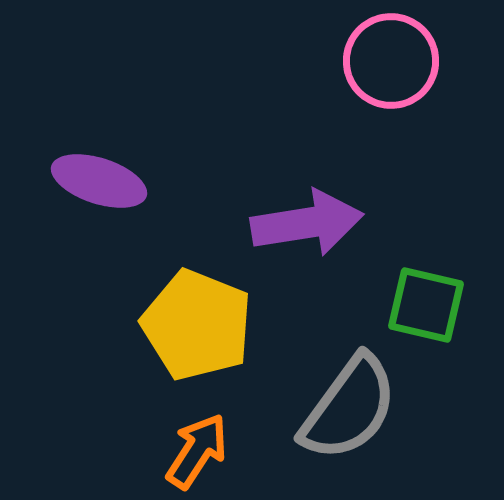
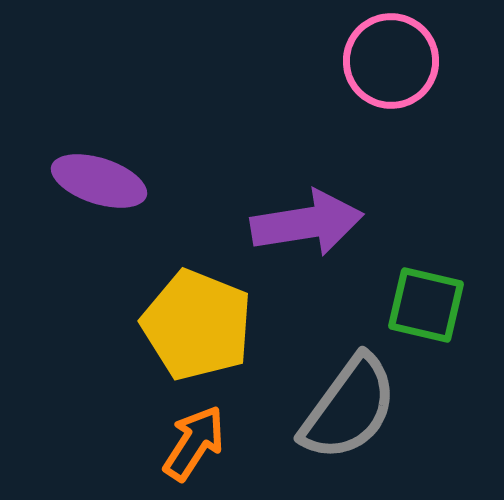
orange arrow: moved 3 px left, 8 px up
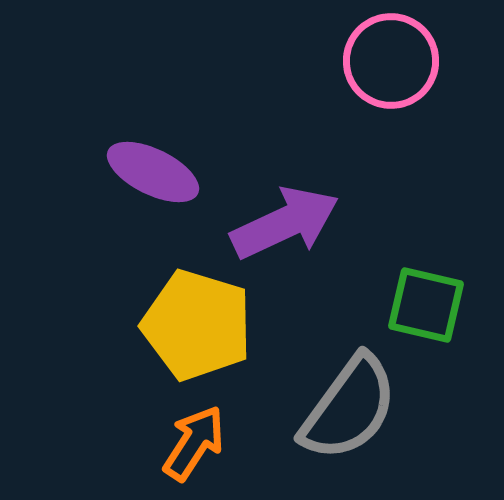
purple ellipse: moved 54 px right, 9 px up; rotated 8 degrees clockwise
purple arrow: moved 22 px left; rotated 16 degrees counterclockwise
yellow pentagon: rotated 5 degrees counterclockwise
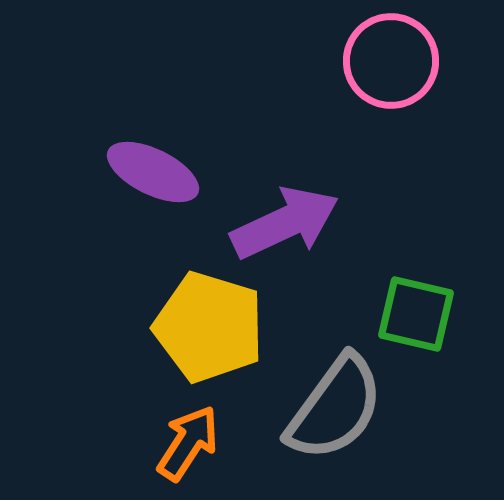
green square: moved 10 px left, 9 px down
yellow pentagon: moved 12 px right, 2 px down
gray semicircle: moved 14 px left
orange arrow: moved 6 px left
